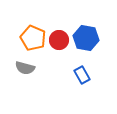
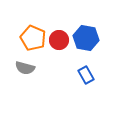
blue rectangle: moved 4 px right
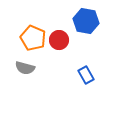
blue hexagon: moved 17 px up
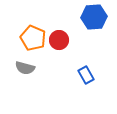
blue hexagon: moved 8 px right, 4 px up; rotated 15 degrees counterclockwise
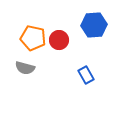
blue hexagon: moved 8 px down
orange pentagon: rotated 10 degrees counterclockwise
